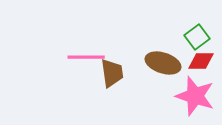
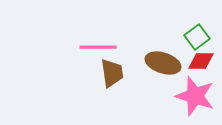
pink line: moved 12 px right, 10 px up
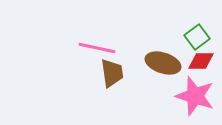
pink line: moved 1 px left, 1 px down; rotated 12 degrees clockwise
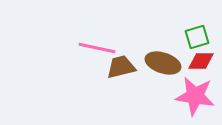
green square: rotated 20 degrees clockwise
brown trapezoid: moved 9 px right, 6 px up; rotated 96 degrees counterclockwise
pink star: rotated 9 degrees counterclockwise
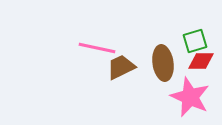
green square: moved 2 px left, 4 px down
brown ellipse: rotated 64 degrees clockwise
brown trapezoid: rotated 12 degrees counterclockwise
pink star: moved 5 px left, 1 px down; rotated 15 degrees clockwise
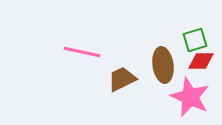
green square: moved 1 px up
pink line: moved 15 px left, 4 px down
brown ellipse: moved 2 px down
brown trapezoid: moved 1 px right, 12 px down
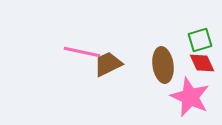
green square: moved 5 px right
red diamond: moved 1 px right, 2 px down; rotated 64 degrees clockwise
brown trapezoid: moved 14 px left, 15 px up
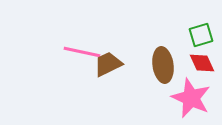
green square: moved 1 px right, 5 px up
pink star: moved 1 px right, 1 px down
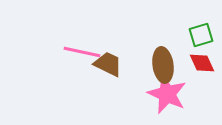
brown trapezoid: rotated 52 degrees clockwise
pink star: moved 24 px left, 4 px up
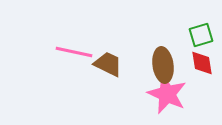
pink line: moved 8 px left
red diamond: rotated 16 degrees clockwise
